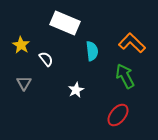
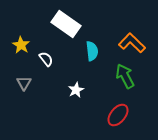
white rectangle: moved 1 px right, 1 px down; rotated 12 degrees clockwise
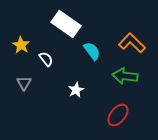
cyan semicircle: rotated 30 degrees counterclockwise
green arrow: rotated 55 degrees counterclockwise
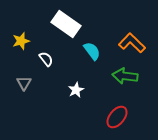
yellow star: moved 4 px up; rotated 24 degrees clockwise
red ellipse: moved 1 px left, 2 px down
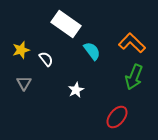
yellow star: moved 9 px down
green arrow: moved 9 px right, 1 px down; rotated 75 degrees counterclockwise
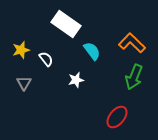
white star: moved 10 px up; rotated 14 degrees clockwise
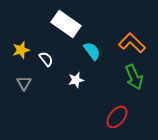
green arrow: rotated 45 degrees counterclockwise
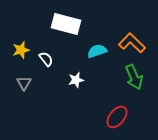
white rectangle: rotated 20 degrees counterclockwise
cyan semicircle: moved 5 px right; rotated 72 degrees counterclockwise
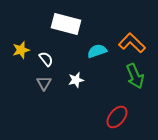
green arrow: moved 1 px right, 1 px up
gray triangle: moved 20 px right
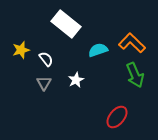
white rectangle: rotated 24 degrees clockwise
cyan semicircle: moved 1 px right, 1 px up
green arrow: moved 1 px up
white star: rotated 14 degrees counterclockwise
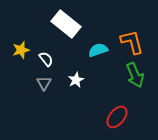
orange L-shape: moved 1 px up; rotated 32 degrees clockwise
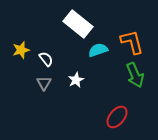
white rectangle: moved 12 px right
